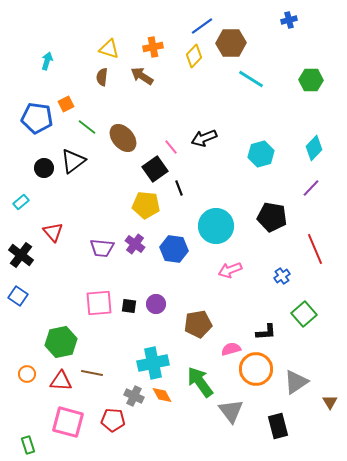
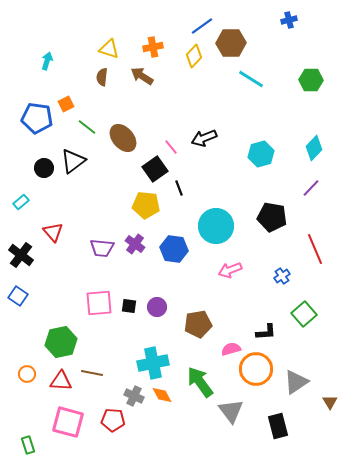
purple circle at (156, 304): moved 1 px right, 3 px down
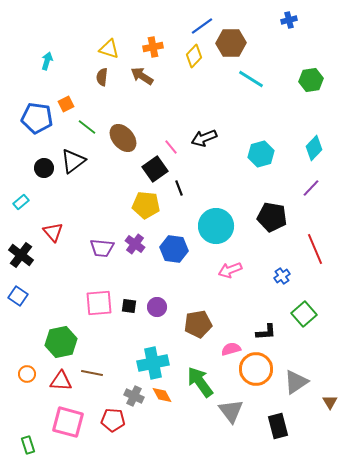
green hexagon at (311, 80): rotated 10 degrees counterclockwise
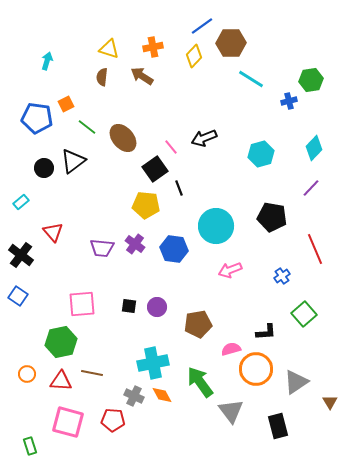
blue cross at (289, 20): moved 81 px down
pink square at (99, 303): moved 17 px left, 1 px down
green rectangle at (28, 445): moved 2 px right, 1 px down
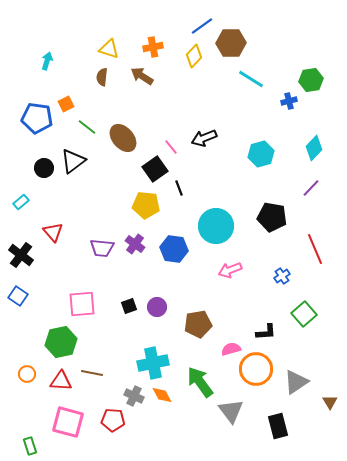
black square at (129, 306): rotated 28 degrees counterclockwise
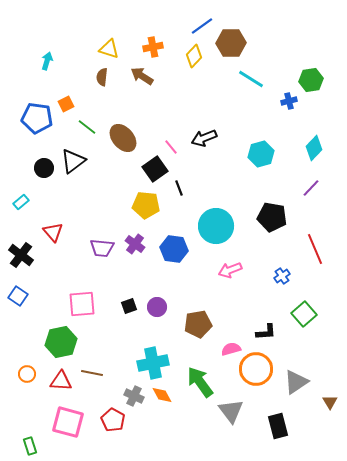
red pentagon at (113, 420): rotated 25 degrees clockwise
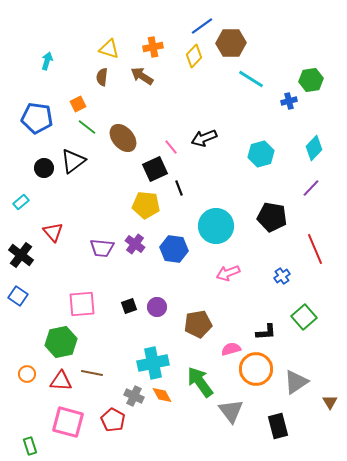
orange square at (66, 104): moved 12 px right
black square at (155, 169): rotated 10 degrees clockwise
pink arrow at (230, 270): moved 2 px left, 3 px down
green square at (304, 314): moved 3 px down
